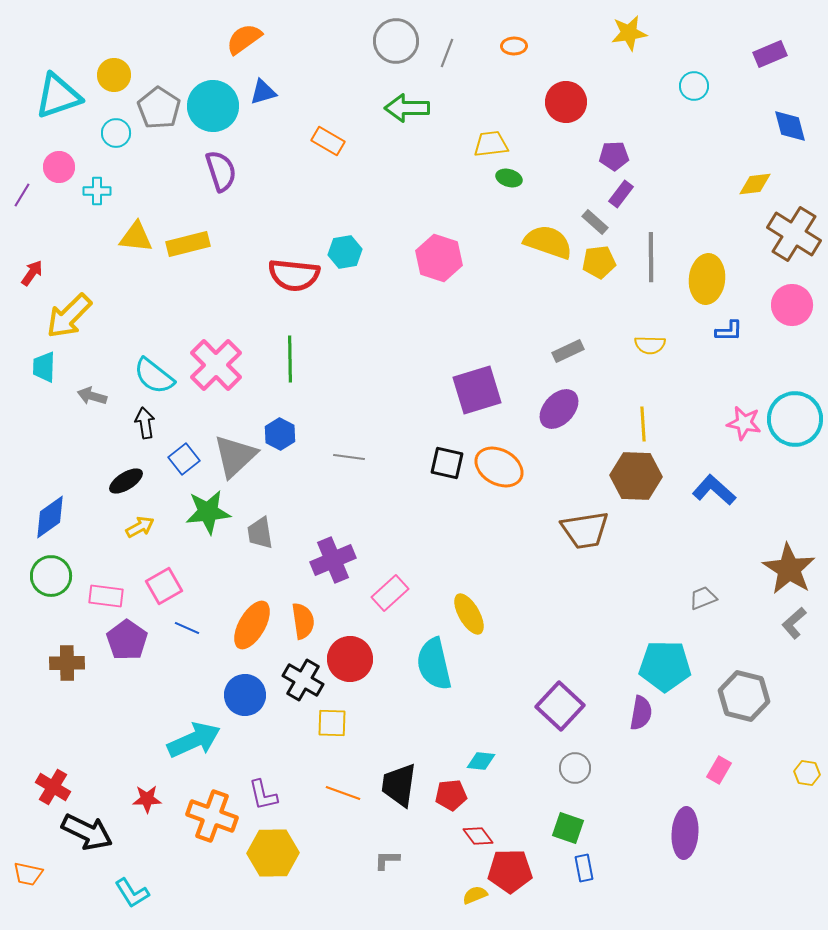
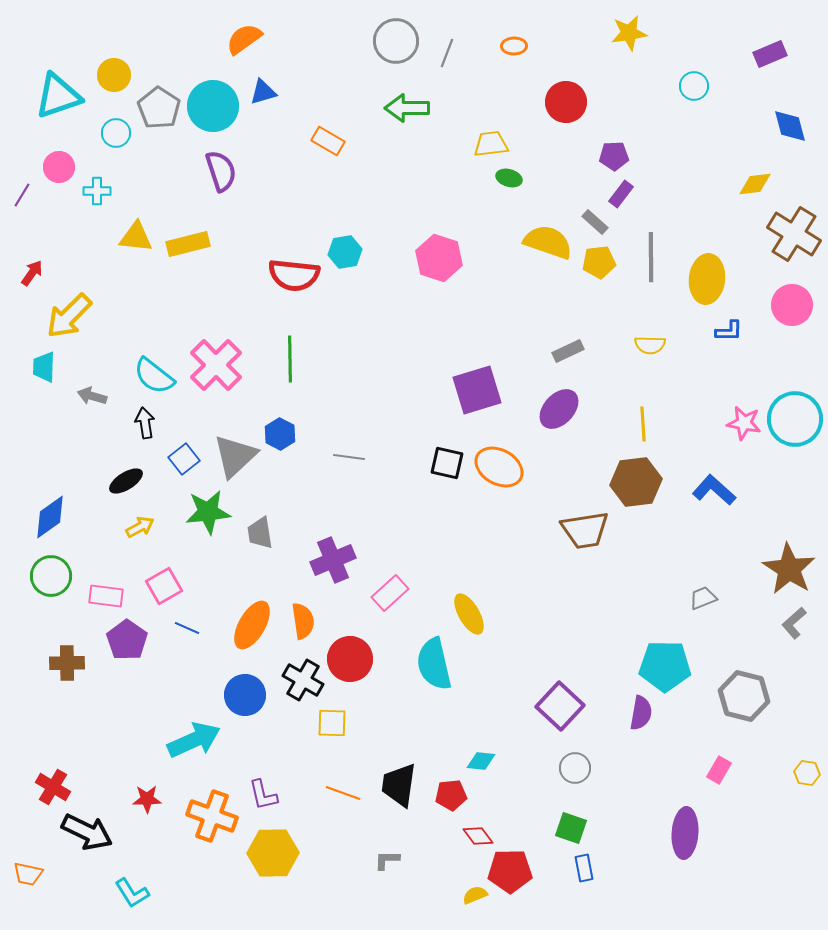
brown hexagon at (636, 476): moved 6 px down; rotated 9 degrees counterclockwise
green square at (568, 828): moved 3 px right
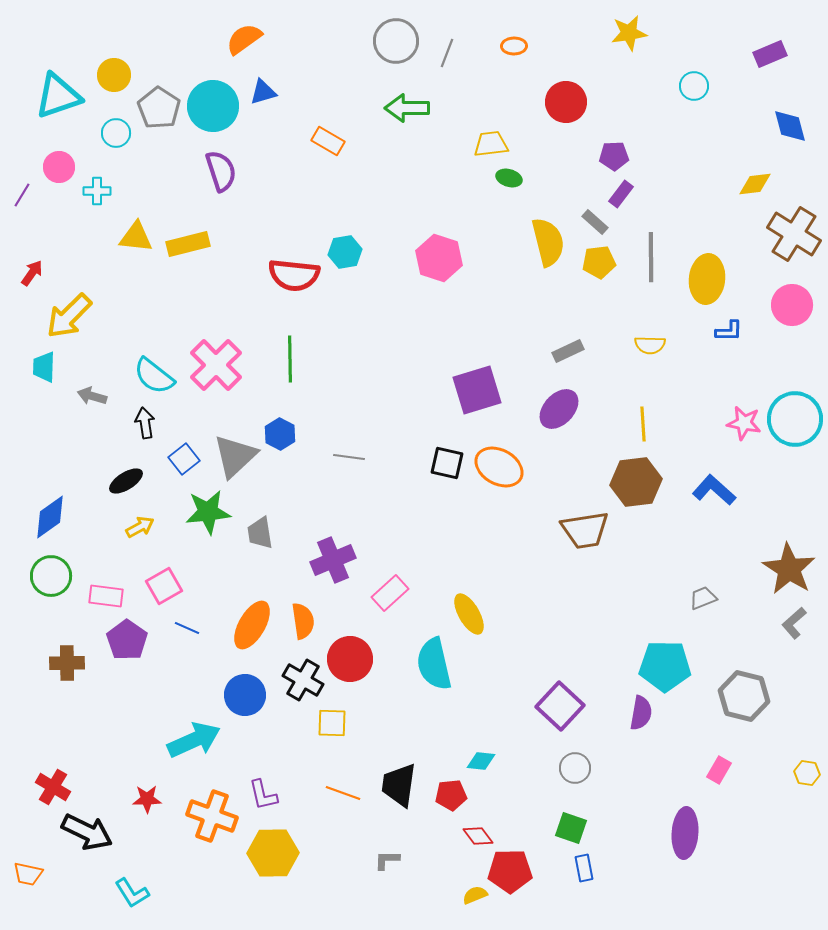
yellow semicircle at (548, 242): rotated 57 degrees clockwise
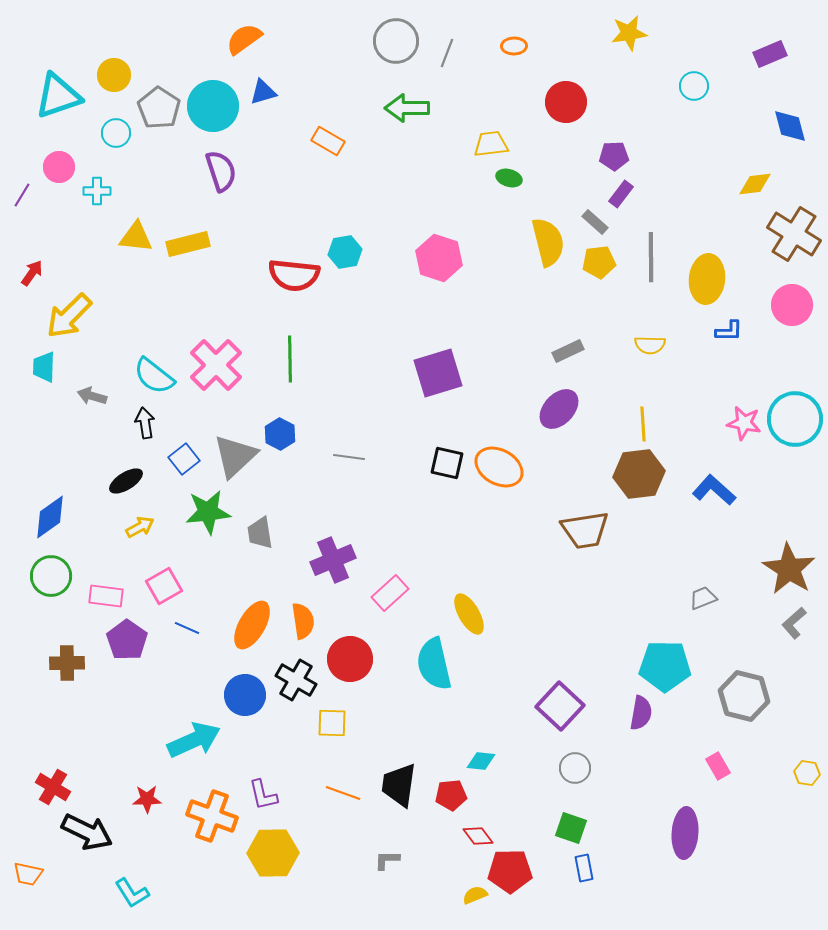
purple square at (477, 390): moved 39 px left, 17 px up
brown hexagon at (636, 482): moved 3 px right, 8 px up
black cross at (303, 680): moved 7 px left
pink rectangle at (719, 770): moved 1 px left, 4 px up; rotated 60 degrees counterclockwise
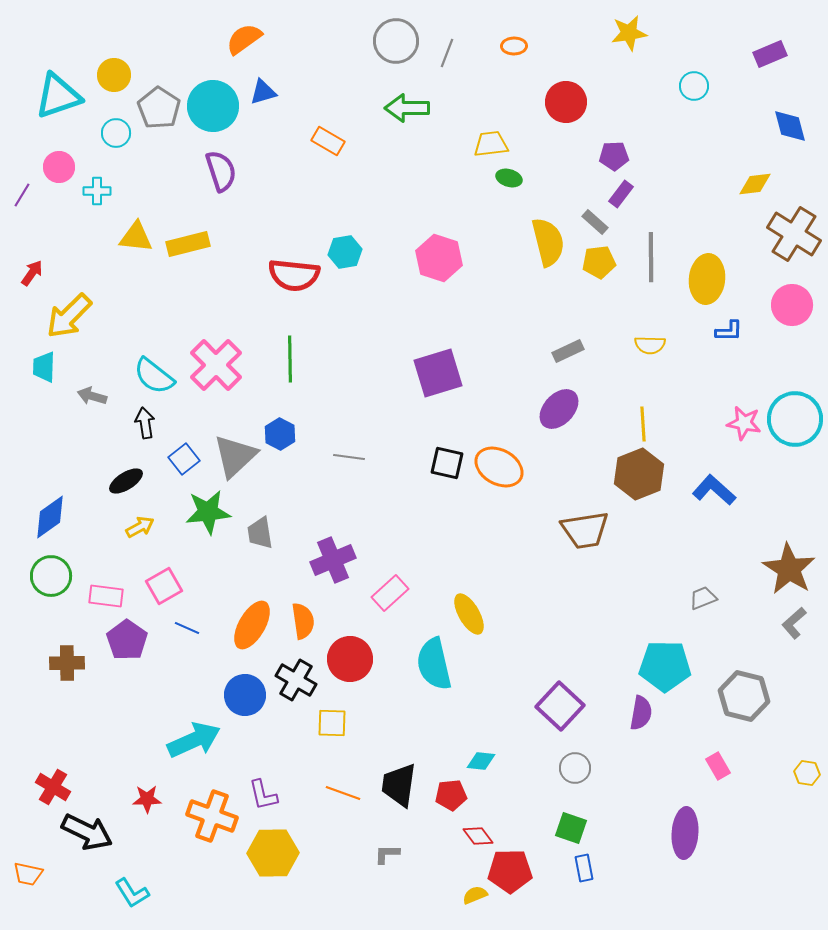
brown hexagon at (639, 474): rotated 15 degrees counterclockwise
gray L-shape at (387, 860): moved 6 px up
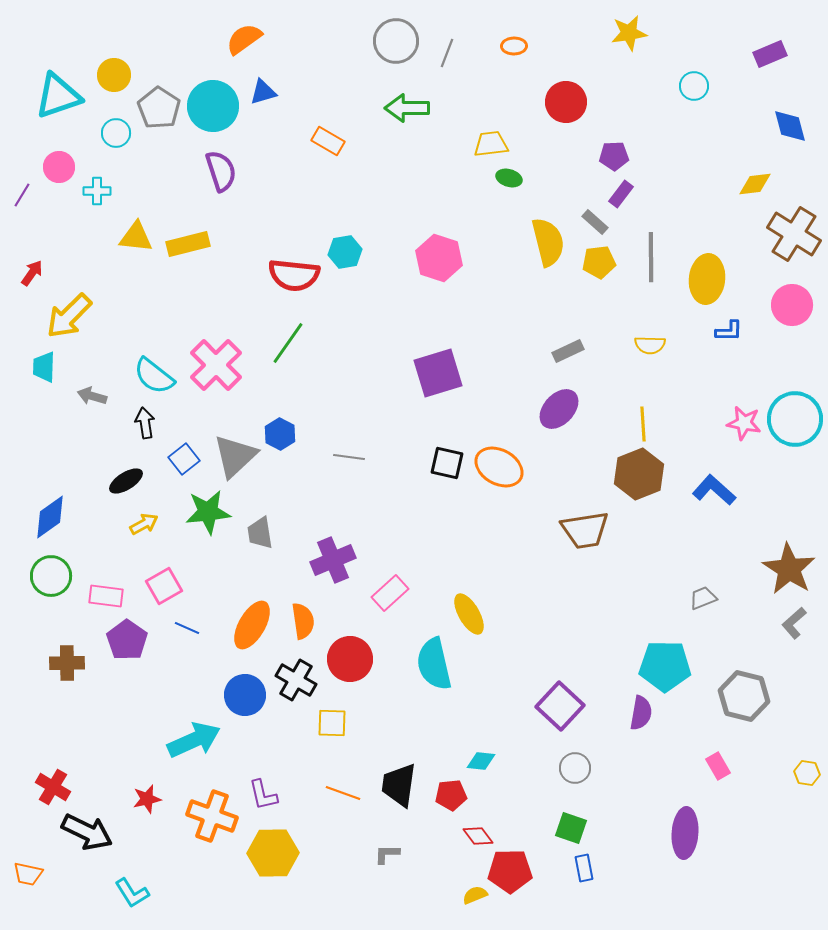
green line at (290, 359): moved 2 px left, 16 px up; rotated 36 degrees clockwise
yellow arrow at (140, 527): moved 4 px right, 3 px up
red star at (147, 799): rotated 12 degrees counterclockwise
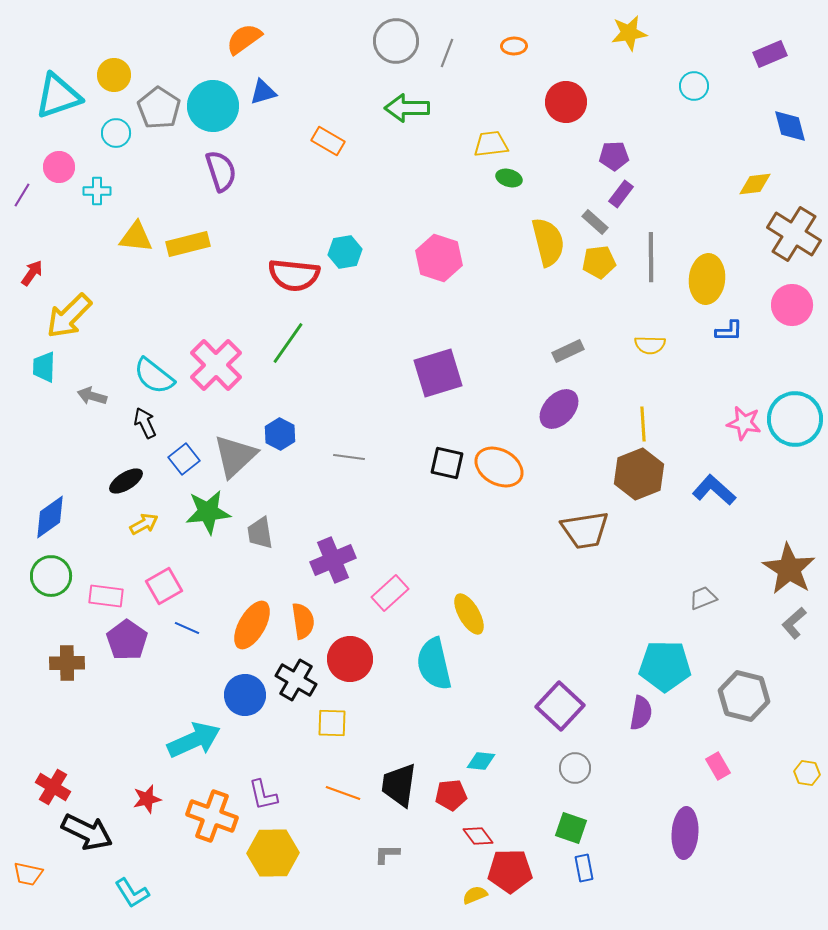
black arrow at (145, 423): rotated 16 degrees counterclockwise
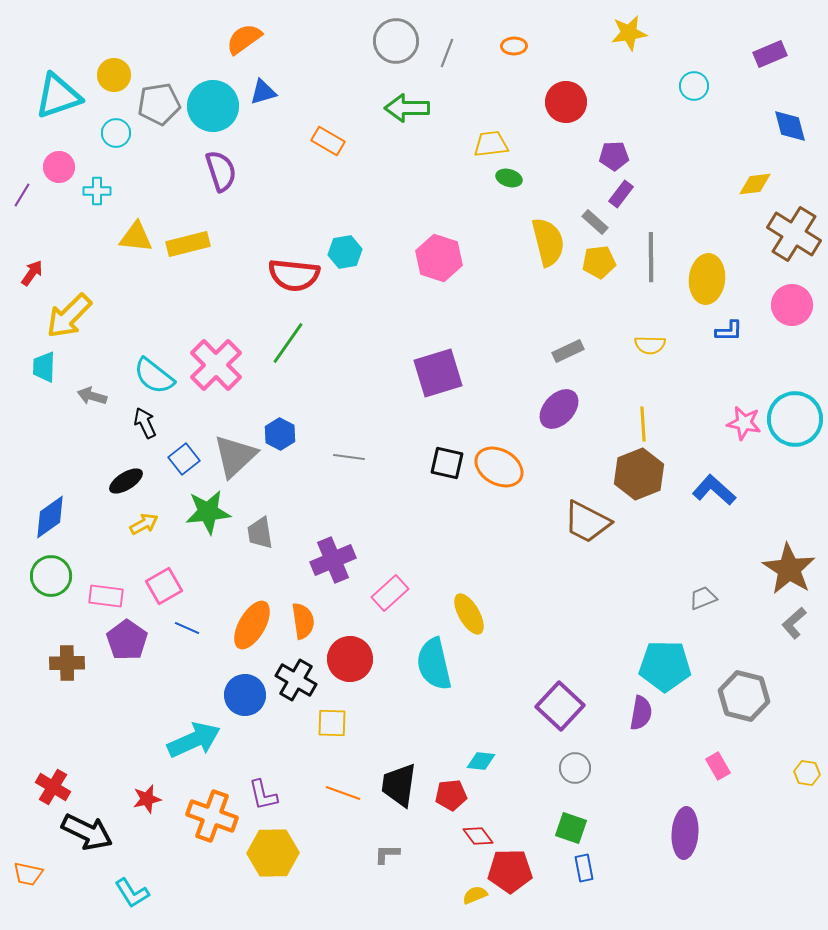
gray pentagon at (159, 108): moved 4 px up; rotated 30 degrees clockwise
brown trapezoid at (585, 530): moved 2 px right, 8 px up; rotated 36 degrees clockwise
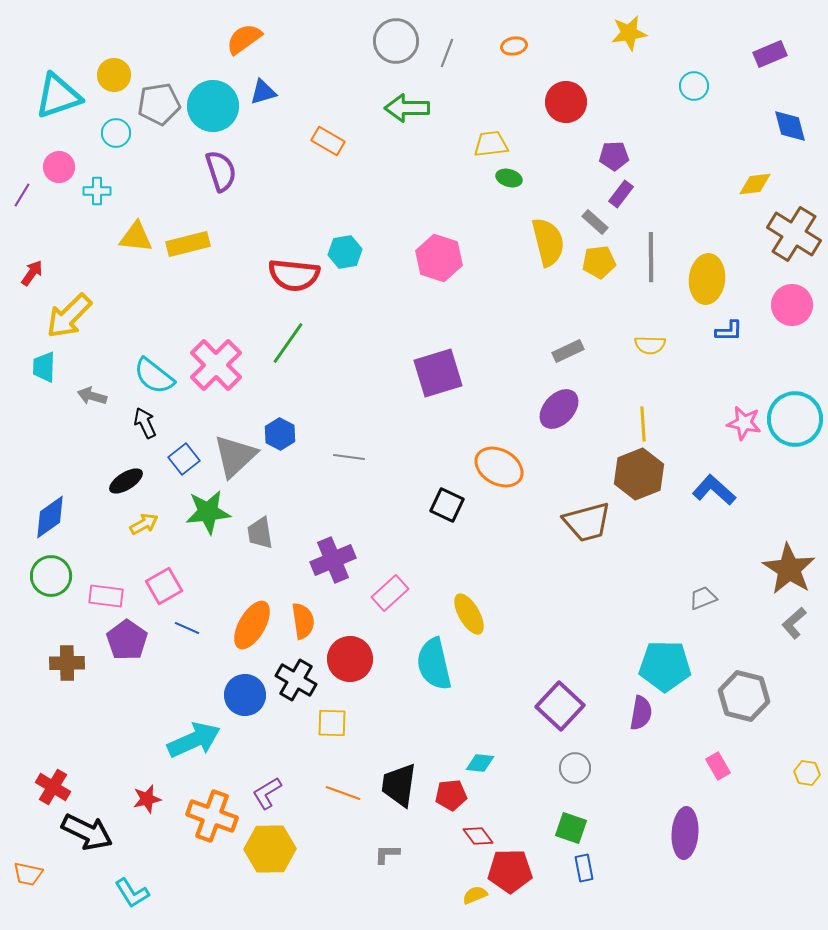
orange ellipse at (514, 46): rotated 10 degrees counterclockwise
black square at (447, 463): moved 42 px down; rotated 12 degrees clockwise
brown trapezoid at (587, 522): rotated 42 degrees counterclockwise
cyan diamond at (481, 761): moved 1 px left, 2 px down
purple L-shape at (263, 795): moved 4 px right, 2 px up; rotated 72 degrees clockwise
yellow hexagon at (273, 853): moved 3 px left, 4 px up
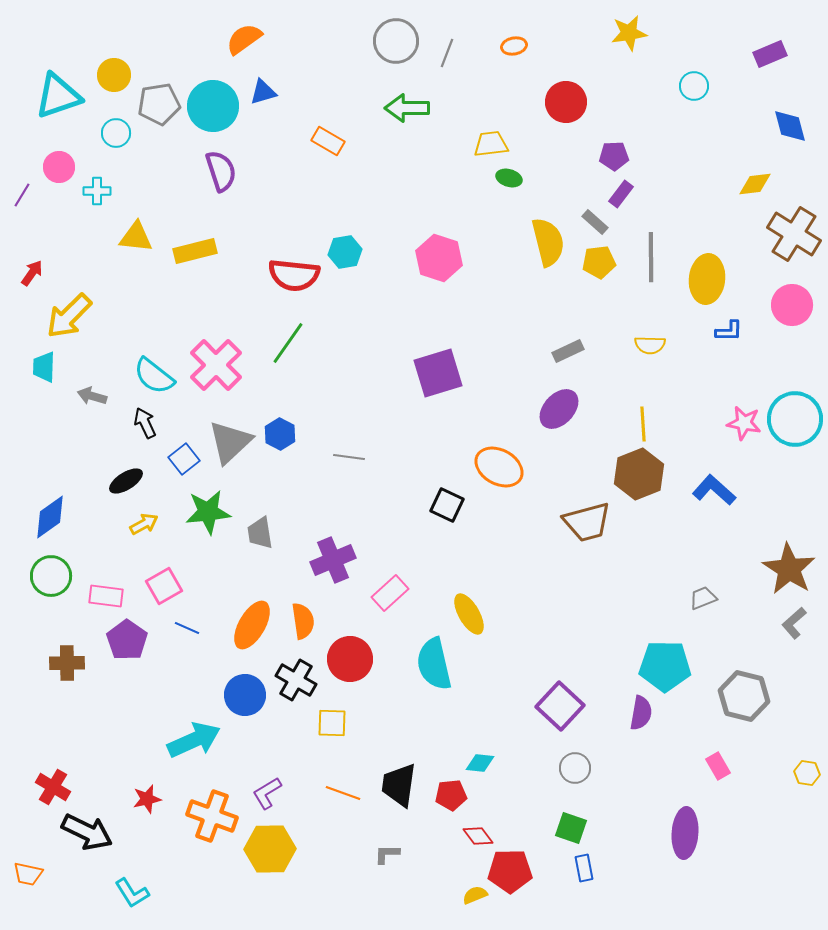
yellow rectangle at (188, 244): moved 7 px right, 7 px down
gray triangle at (235, 456): moved 5 px left, 14 px up
